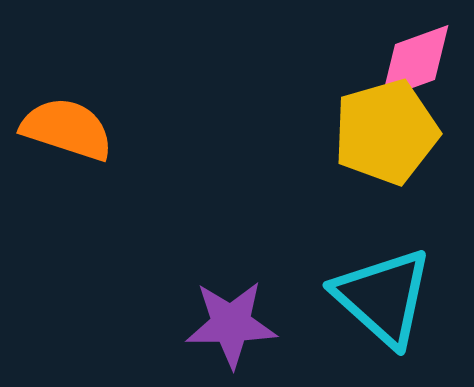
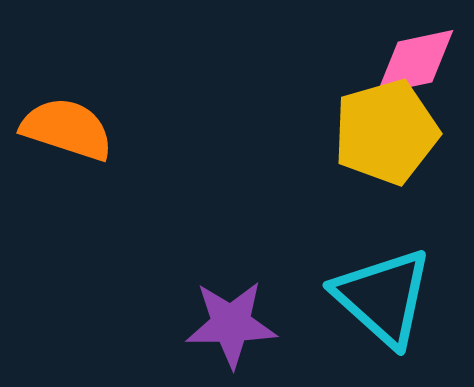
pink diamond: rotated 8 degrees clockwise
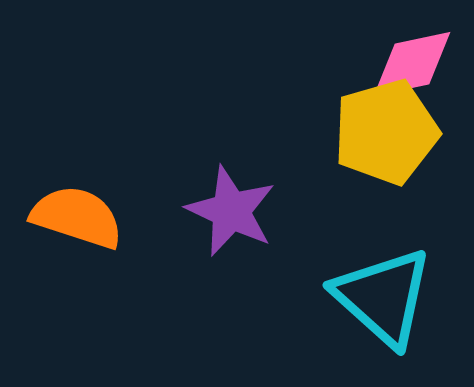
pink diamond: moved 3 px left, 2 px down
orange semicircle: moved 10 px right, 88 px down
purple star: moved 113 px up; rotated 26 degrees clockwise
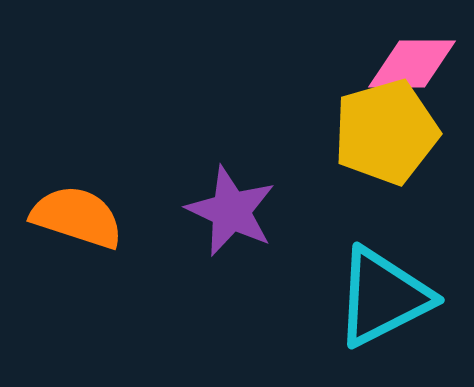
pink diamond: rotated 12 degrees clockwise
cyan triangle: rotated 51 degrees clockwise
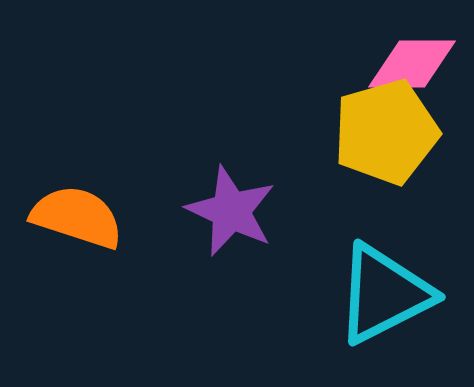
cyan triangle: moved 1 px right, 3 px up
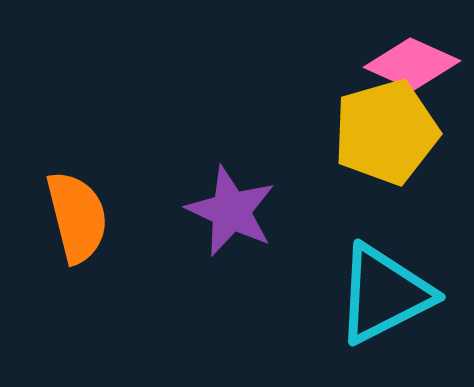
pink diamond: rotated 24 degrees clockwise
orange semicircle: rotated 58 degrees clockwise
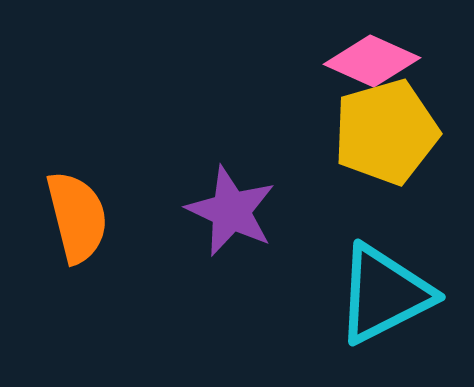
pink diamond: moved 40 px left, 3 px up
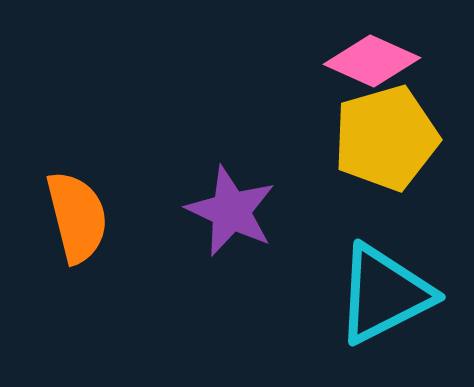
yellow pentagon: moved 6 px down
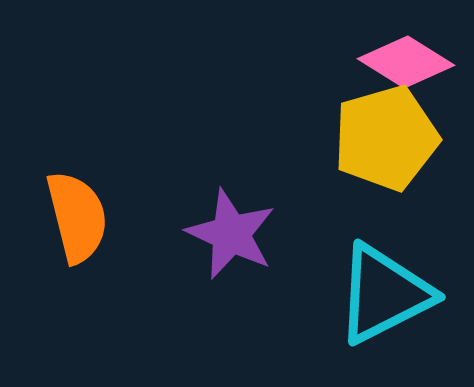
pink diamond: moved 34 px right, 1 px down; rotated 8 degrees clockwise
purple star: moved 23 px down
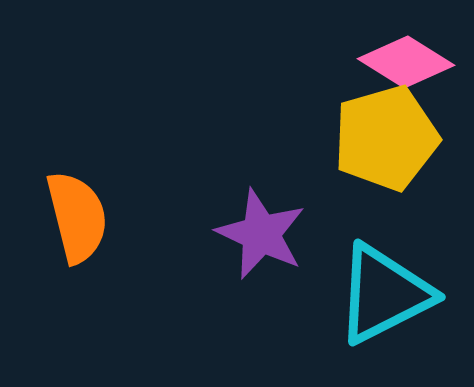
purple star: moved 30 px right
